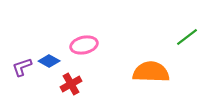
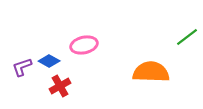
red cross: moved 11 px left, 2 px down
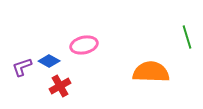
green line: rotated 70 degrees counterclockwise
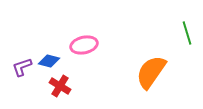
green line: moved 4 px up
blue diamond: rotated 15 degrees counterclockwise
orange semicircle: rotated 57 degrees counterclockwise
red cross: rotated 30 degrees counterclockwise
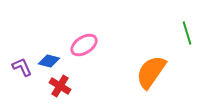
pink ellipse: rotated 20 degrees counterclockwise
purple L-shape: rotated 85 degrees clockwise
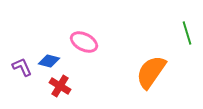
pink ellipse: moved 3 px up; rotated 60 degrees clockwise
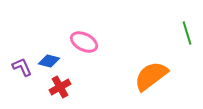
orange semicircle: moved 4 px down; rotated 18 degrees clockwise
red cross: moved 1 px down; rotated 30 degrees clockwise
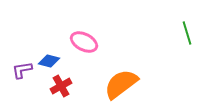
purple L-shape: moved 3 px down; rotated 75 degrees counterclockwise
orange semicircle: moved 30 px left, 8 px down
red cross: moved 1 px right, 1 px up
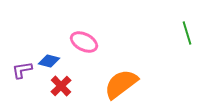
red cross: rotated 15 degrees counterclockwise
